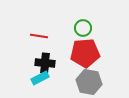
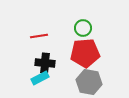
red line: rotated 18 degrees counterclockwise
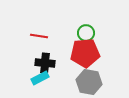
green circle: moved 3 px right, 5 px down
red line: rotated 18 degrees clockwise
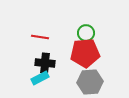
red line: moved 1 px right, 1 px down
gray hexagon: moved 1 px right; rotated 15 degrees counterclockwise
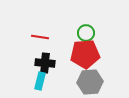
red pentagon: moved 1 px down
cyan rectangle: moved 3 px down; rotated 48 degrees counterclockwise
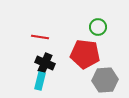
green circle: moved 12 px right, 6 px up
red pentagon: rotated 12 degrees clockwise
black cross: rotated 18 degrees clockwise
gray hexagon: moved 15 px right, 2 px up
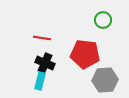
green circle: moved 5 px right, 7 px up
red line: moved 2 px right, 1 px down
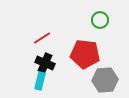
green circle: moved 3 px left
red line: rotated 42 degrees counterclockwise
